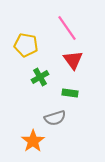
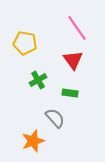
pink line: moved 10 px right
yellow pentagon: moved 1 px left, 2 px up
green cross: moved 2 px left, 3 px down
gray semicircle: rotated 115 degrees counterclockwise
orange star: rotated 15 degrees clockwise
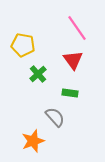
yellow pentagon: moved 2 px left, 2 px down
green cross: moved 6 px up; rotated 12 degrees counterclockwise
gray semicircle: moved 1 px up
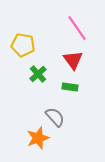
green rectangle: moved 6 px up
orange star: moved 5 px right, 3 px up
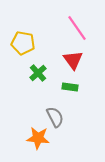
yellow pentagon: moved 2 px up
green cross: moved 1 px up
gray semicircle: rotated 15 degrees clockwise
orange star: rotated 25 degrees clockwise
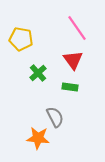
yellow pentagon: moved 2 px left, 4 px up
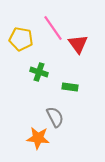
pink line: moved 24 px left
red triangle: moved 5 px right, 16 px up
green cross: moved 1 px right, 1 px up; rotated 30 degrees counterclockwise
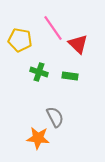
yellow pentagon: moved 1 px left, 1 px down
red triangle: rotated 10 degrees counterclockwise
green rectangle: moved 11 px up
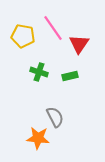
yellow pentagon: moved 3 px right, 4 px up
red triangle: moved 1 px right; rotated 20 degrees clockwise
green rectangle: rotated 21 degrees counterclockwise
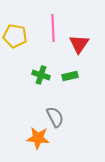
pink line: rotated 32 degrees clockwise
yellow pentagon: moved 8 px left
green cross: moved 2 px right, 3 px down
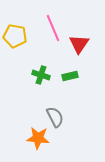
pink line: rotated 20 degrees counterclockwise
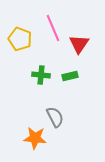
yellow pentagon: moved 5 px right, 3 px down; rotated 10 degrees clockwise
green cross: rotated 12 degrees counterclockwise
orange star: moved 3 px left
